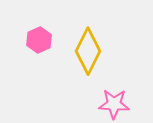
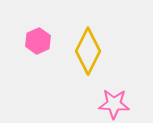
pink hexagon: moved 1 px left, 1 px down
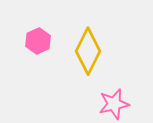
pink star: rotated 16 degrees counterclockwise
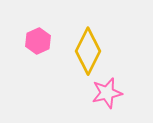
pink star: moved 7 px left, 11 px up
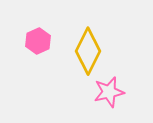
pink star: moved 2 px right, 1 px up
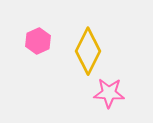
pink star: moved 1 px down; rotated 16 degrees clockwise
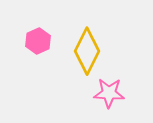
yellow diamond: moved 1 px left
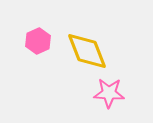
yellow diamond: rotated 48 degrees counterclockwise
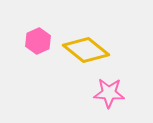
yellow diamond: moved 1 px left, 1 px up; rotated 30 degrees counterclockwise
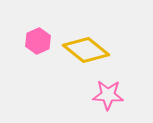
pink star: moved 1 px left, 2 px down
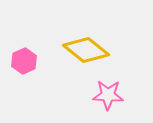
pink hexagon: moved 14 px left, 20 px down
